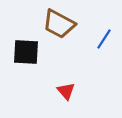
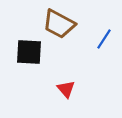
black square: moved 3 px right
red triangle: moved 2 px up
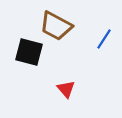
brown trapezoid: moved 3 px left, 2 px down
black square: rotated 12 degrees clockwise
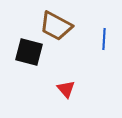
blue line: rotated 30 degrees counterclockwise
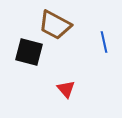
brown trapezoid: moved 1 px left, 1 px up
blue line: moved 3 px down; rotated 15 degrees counterclockwise
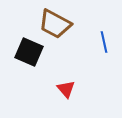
brown trapezoid: moved 1 px up
black square: rotated 8 degrees clockwise
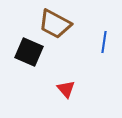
blue line: rotated 20 degrees clockwise
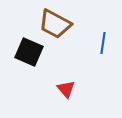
blue line: moved 1 px left, 1 px down
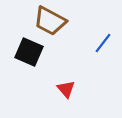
brown trapezoid: moved 5 px left, 3 px up
blue line: rotated 30 degrees clockwise
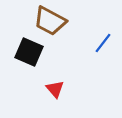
red triangle: moved 11 px left
